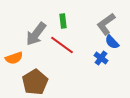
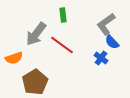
green rectangle: moved 6 px up
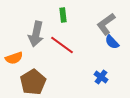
gray arrow: rotated 25 degrees counterclockwise
blue cross: moved 19 px down
brown pentagon: moved 2 px left
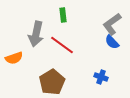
gray L-shape: moved 6 px right
blue cross: rotated 16 degrees counterclockwise
brown pentagon: moved 19 px right
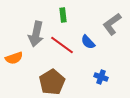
blue semicircle: moved 24 px left
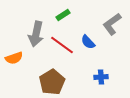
green rectangle: rotated 64 degrees clockwise
blue cross: rotated 24 degrees counterclockwise
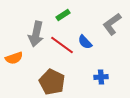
blue semicircle: moved 3 px left
brown pentagon: rotated 15 degrees counterclockwise
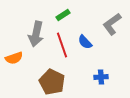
red line: rotated 35 degrees clockwise
